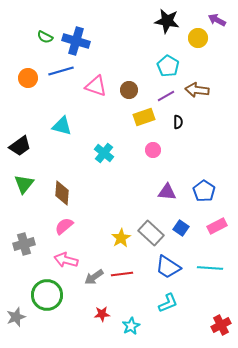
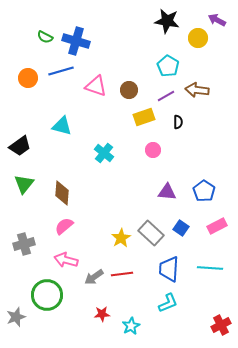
blue trapezoid: moved 1 px right, 2 px down; rotated 60 degrees clockwise
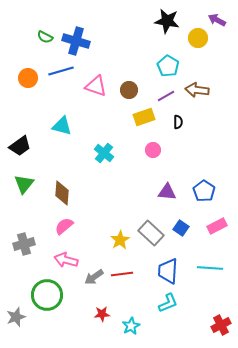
yellow star: moved 1 px left, 2 px down
blue trapezoid: moved 1 px left, 2 px down
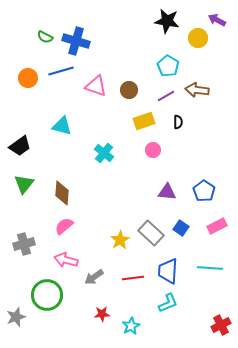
yellow rectangle: moved 4 px down
red line: moved 11 px right, 4 px down
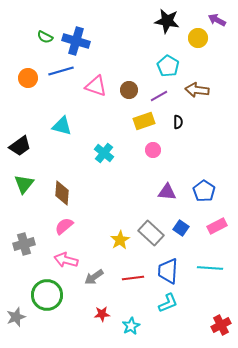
purple line: moved 7 px left
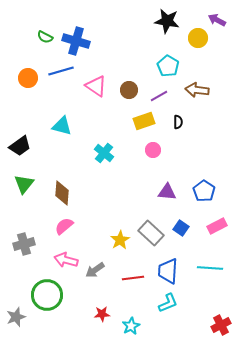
pink triangle: rotated 15 degrees clockwise
gray arrow: moved 1 px right, 7 px up
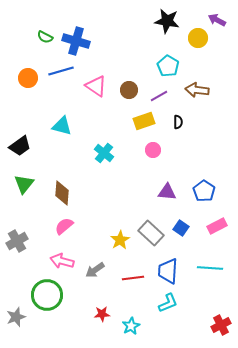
gray cross: moved 7 px left, 3 px up; rotated 15 degrees counterclockwise
pink arrow: moved 4 px left, 1 px down
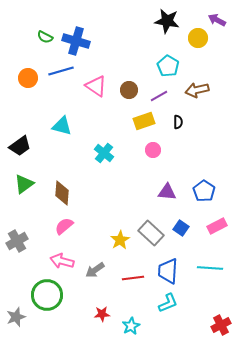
brown arrow: rotated 20 degrees counterclockwise
green triangle: rotated 15 degrees clockwise
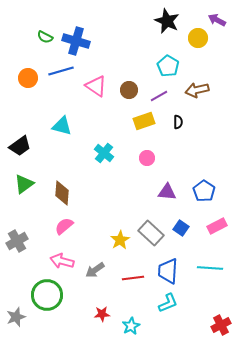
black star: rotated 15 degrees clockwise
pink circle: moved 6 px left, 8 px down
